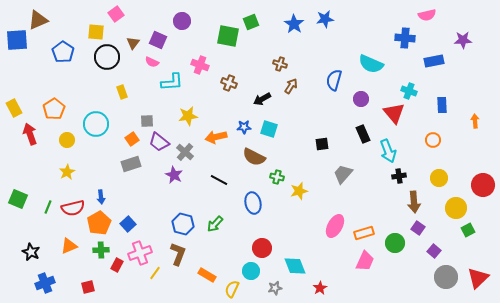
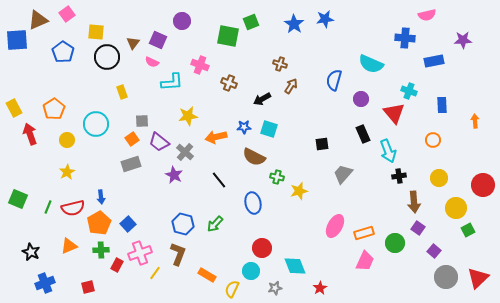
pink square at (116, 14): moved 49 px left
gray square at (147, 121): moved 5 px left
black line at (219, 180): rotated 24 degrees clockwise
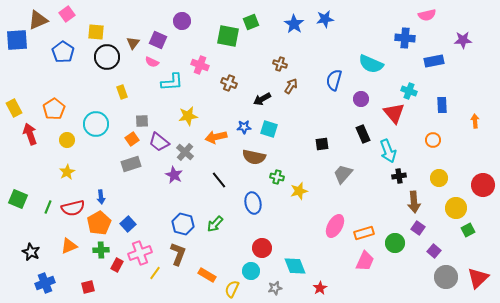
brown semicircle at (254, 157): rotated 15 degrees counterclockwise
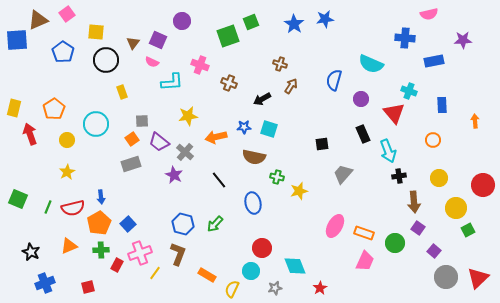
pink semicircle at (427, 15): moved 2 px right, 1 px up
green square at (228, 36): rotated 30 degrees counterclockwise
black circle at (107, 57): moved 1 px left, 3 px down
yellow rectangle at (14, 108): rotated 42 degrees clockwise
orange rectangle at (364, 233): rotated 36 degrees clockwise
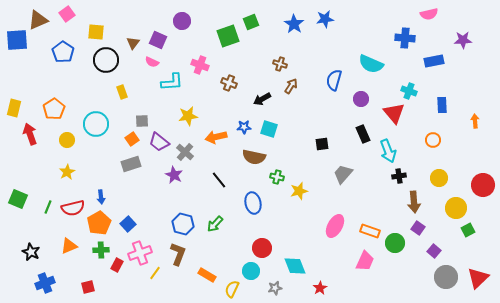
orange rectangle at (364, 233): moved 6 px right, 2 px up
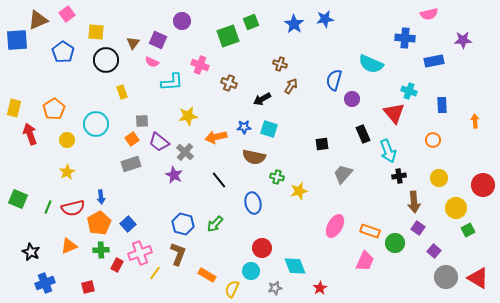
purple circle at (361, 99): moved 9 px left
red triangle at (478, 278): rotated 45 degrees counterclockwise
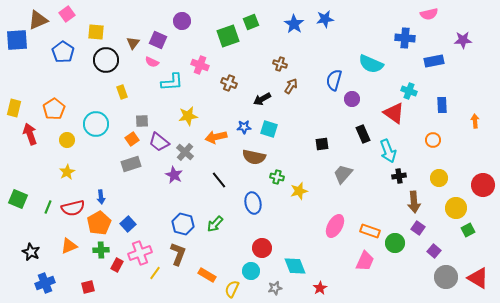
red triangle at (394, 113): rotated 15 degrees counterclockwise
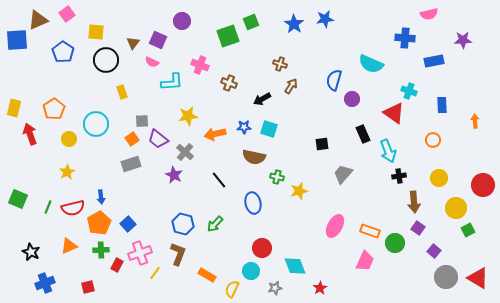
orange arrow at (216, 137): moved 1 px left, 3 px up
yellow circle at (67, 140): moved 2 px right, 1 px up
purple trapezoid at (159, 142): moved 1 px left, 3 px up
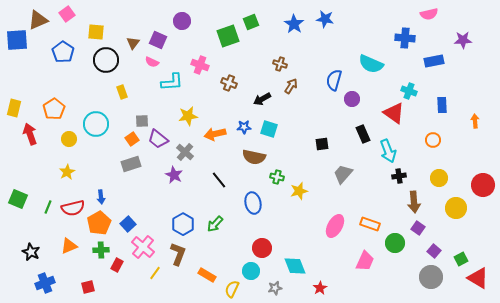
blue star at (325, 19): rotated 18 degrees clockwise
blue hexagon at (183, 224): rotated 15 degrees clockwise
green square at (468, 230): moved 7 px left, 29 px down
orange rectangle at (370, 231): moved 7 px up
pink cross at (140, 253): moved 3 px right, 6 px up; rotated 30 degrees counterclockwise
gray circle at (446, 277): moved 15 px left
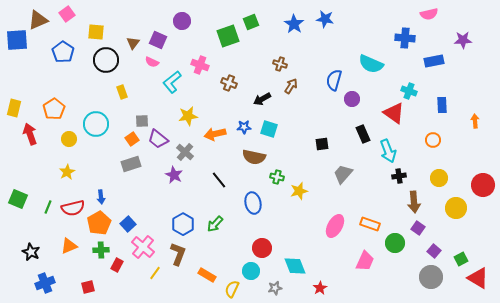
cyan L-shape at (172, 82): rotated 145 degrees clockwise
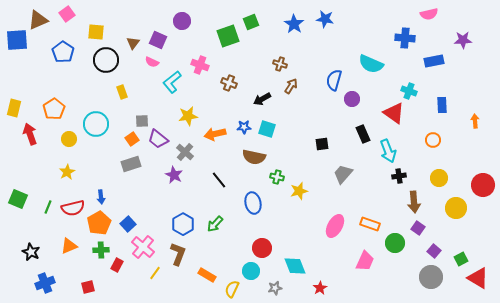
cyan square at (269, 129): moved 2 px left
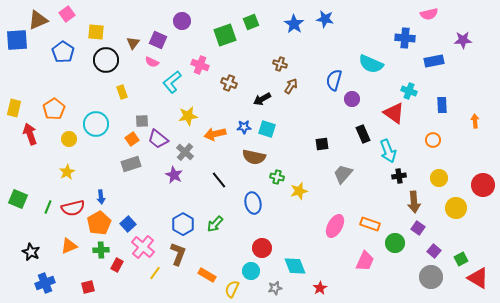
green square at (228, 36): moved 3 px left, 1 px up
